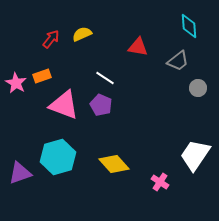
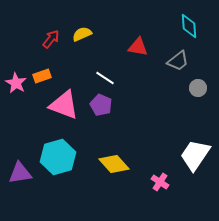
purple triangle: rotated 10 degrees clockwise
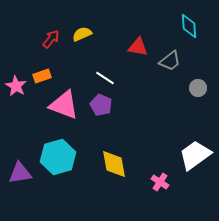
gray trapezoid: moved 8 px left
pink star: moved 3 px down
white trapezoid: rotated 20 degrees clockwise
yellow diamond: rotated 32 degrees clockwise
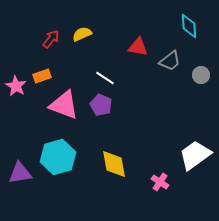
gray circle: moved 3 px right, 13 px up
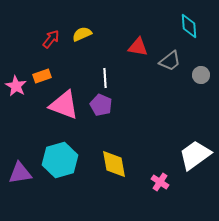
white line: rotated 54 degrees clockwise
cyan hexagon: moved 2 px right, 3 px down
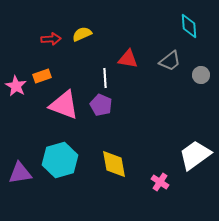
red arrow: rotated 48 degrees clockwise
red triangle: moved 10 px left, 12 px down
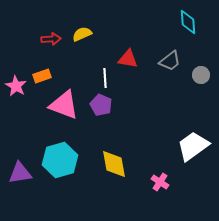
cyan diamond: moved 1 px left, 4 px up
white trapezoid: moved 2 px left, 9 px up
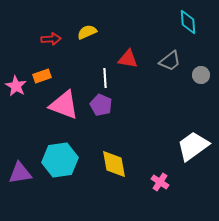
yellow semicircle: moved 5 px right, 2 px up
cyan hexagon: rotated 8 degrees clockwise
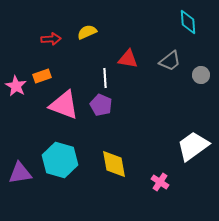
cyan hexagon: rotated 24 degrees clockwise
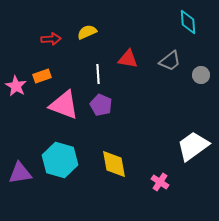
white line: moved 7 px left, 4 px up
